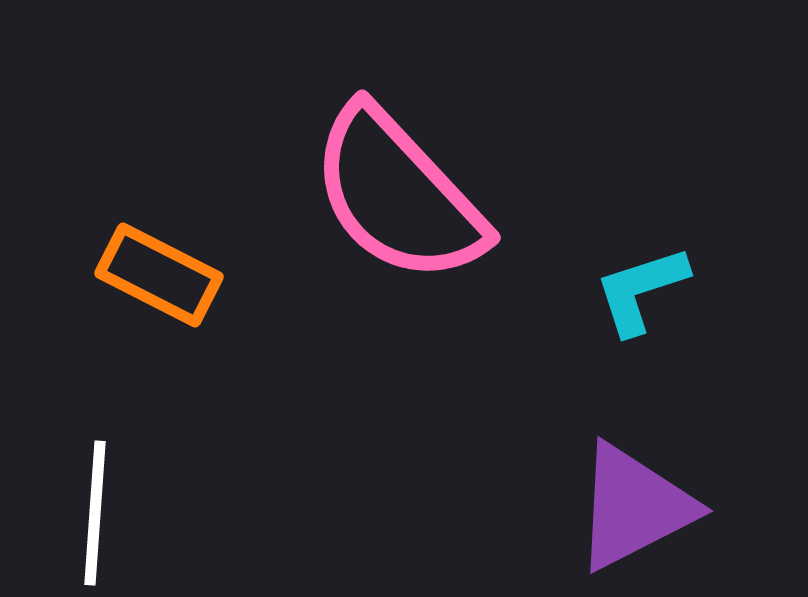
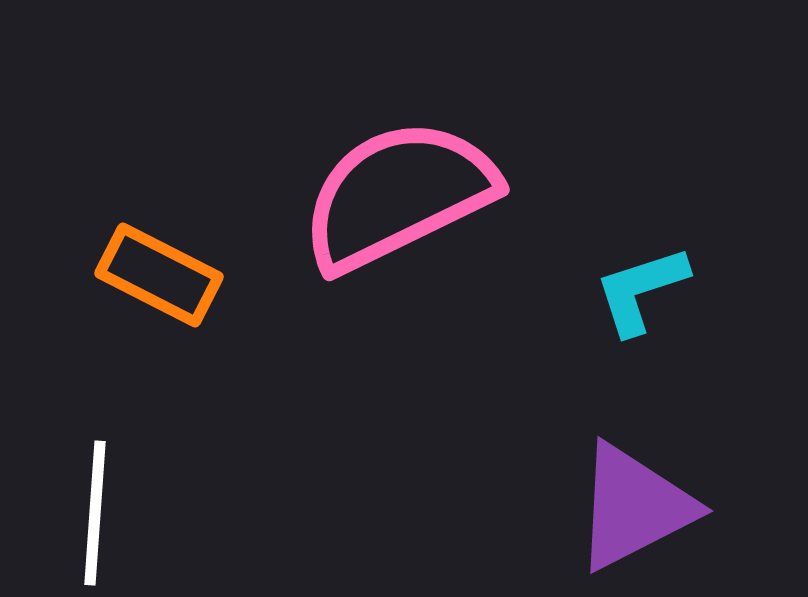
pink semicircle: rotated 107 degrees clockwise
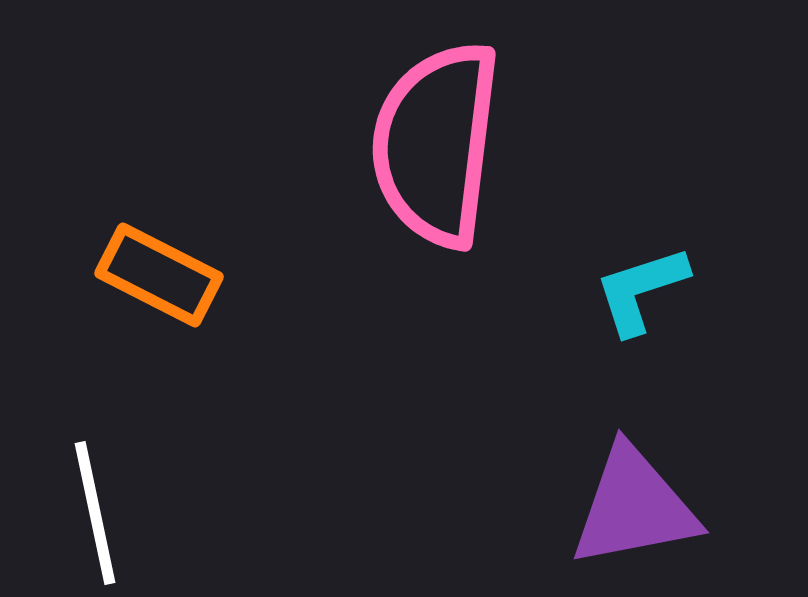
pink semicircle: moved 38 px right, 51 px up; rotated 57 degrees counterclockwise
purple triangle: rotated 16 degrees clockwise
white line: rotated 16 degrees counterclockwise
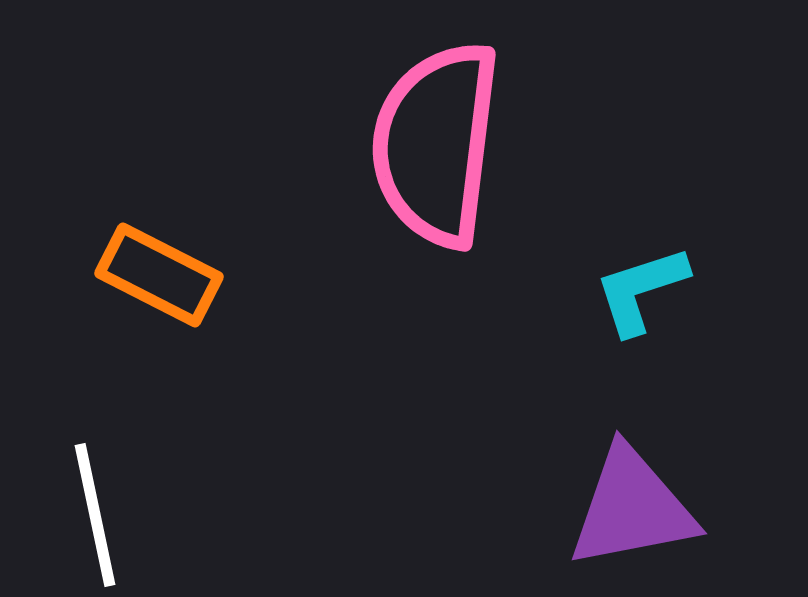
purple triangle: moved 2 px left, 1 px down
white line: moved 2 px down
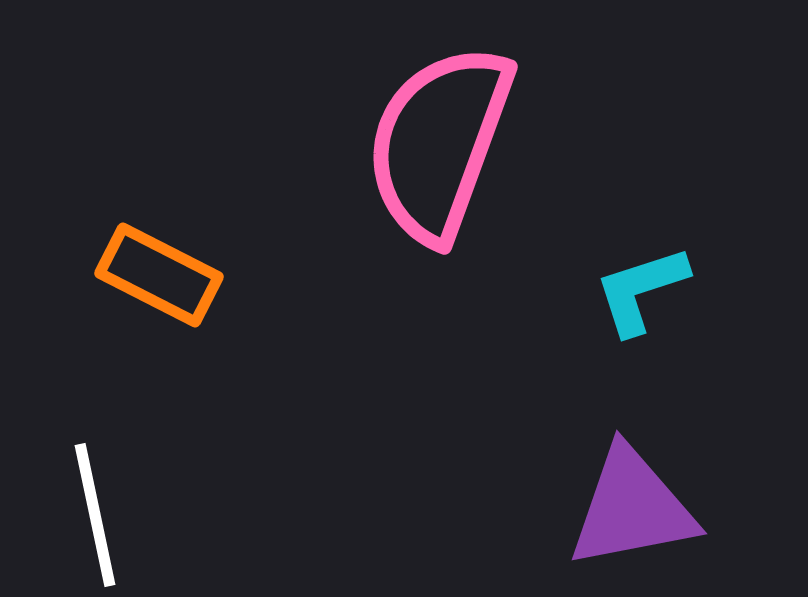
pink semicircle: moved 3 px right, 1 px up; rotated 13 degrees clockwise
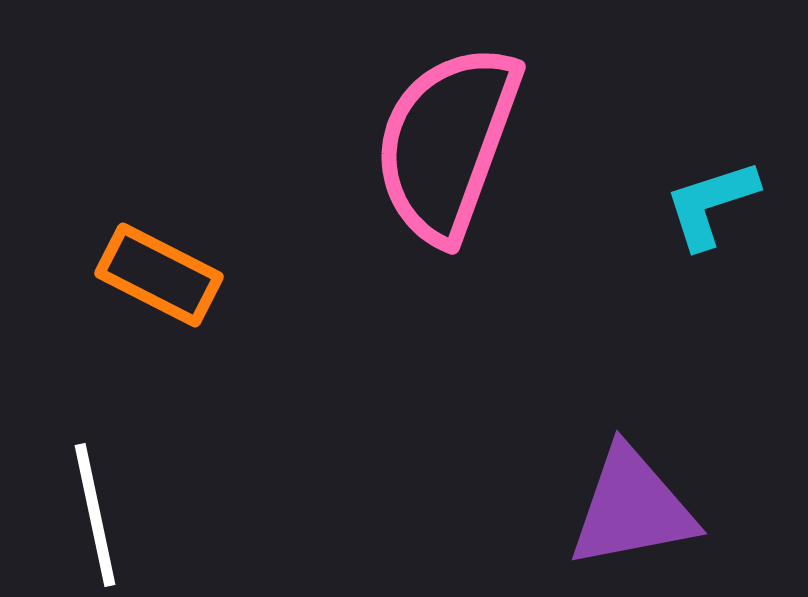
pink semicircle: moved 8 px right
cyan L-shape: moved 70 px right, 86 px up
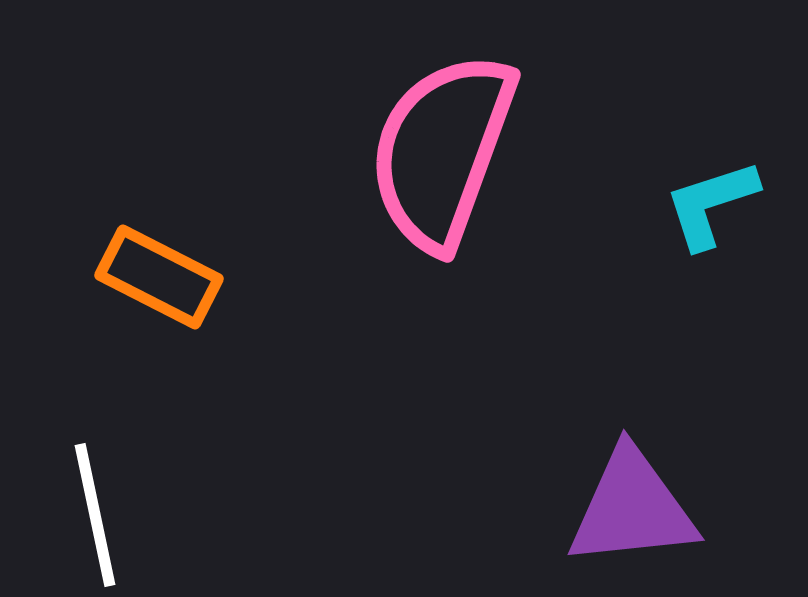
pink semicircle: moved 5 px left, 8 px down
orange rectangle: moved 2 px down
purple triangle: rotated 5 degrees clockwise
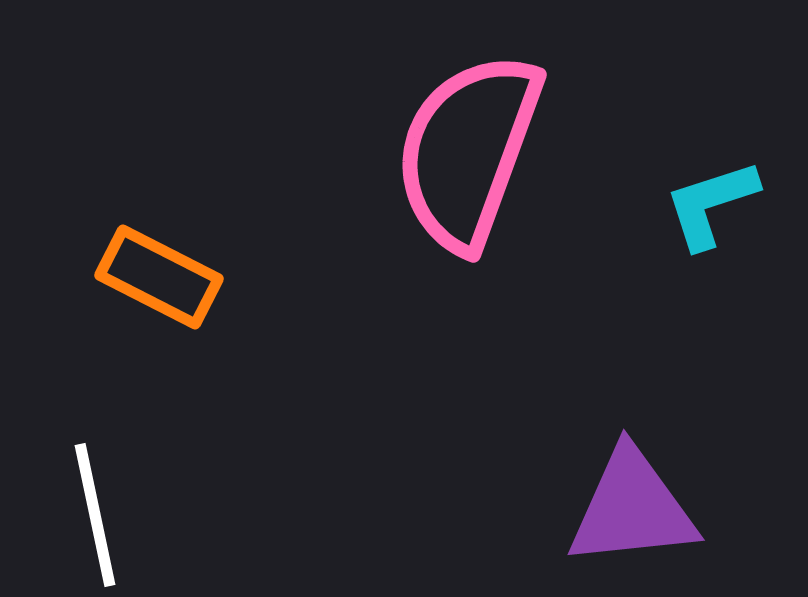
pink semicircle: moved 26 px right
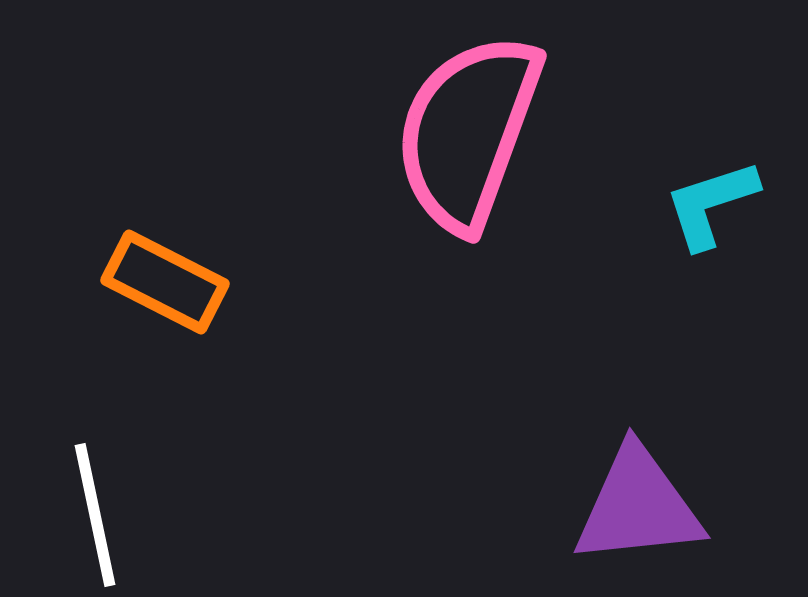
pink semicircle: moved 19 px up
orange rectangle: moved 6 px right, 5 px down
purple triangle: moved 6 px right, 2 px up
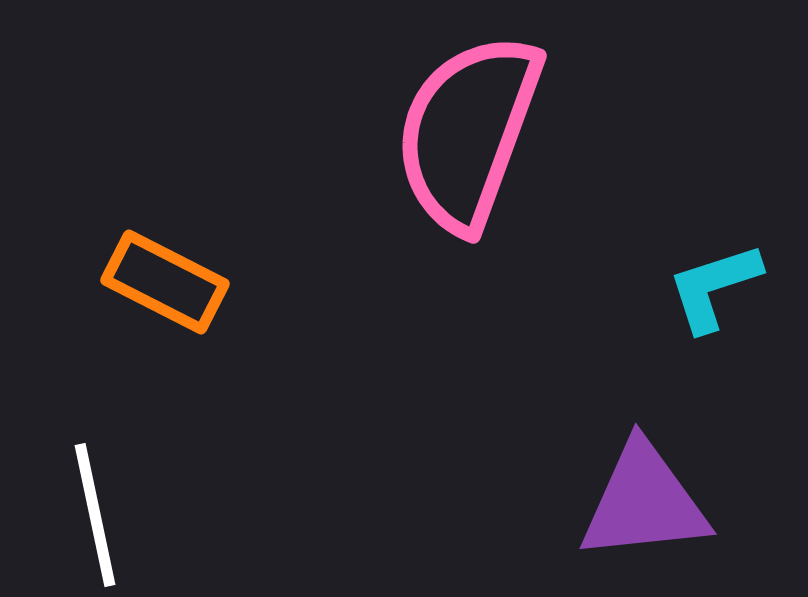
cyan L-shape: moved 3 px right, 83 px down
purple triangle: moved 6 px right, 4 px up
